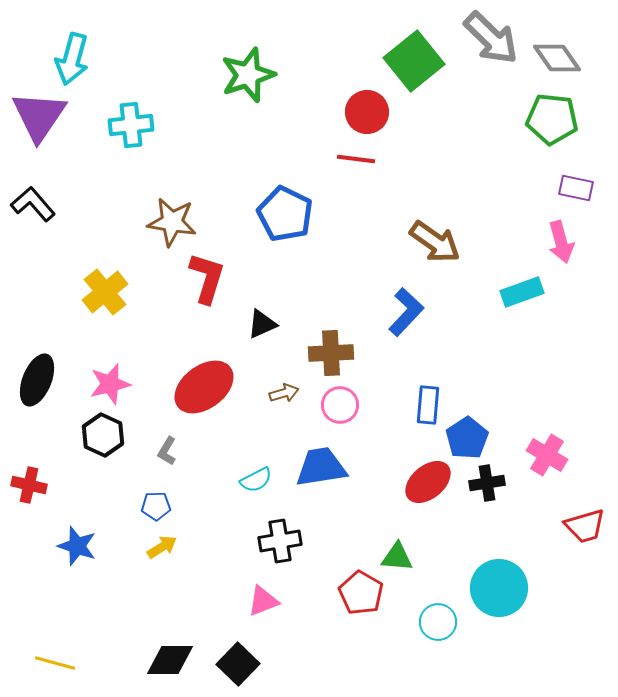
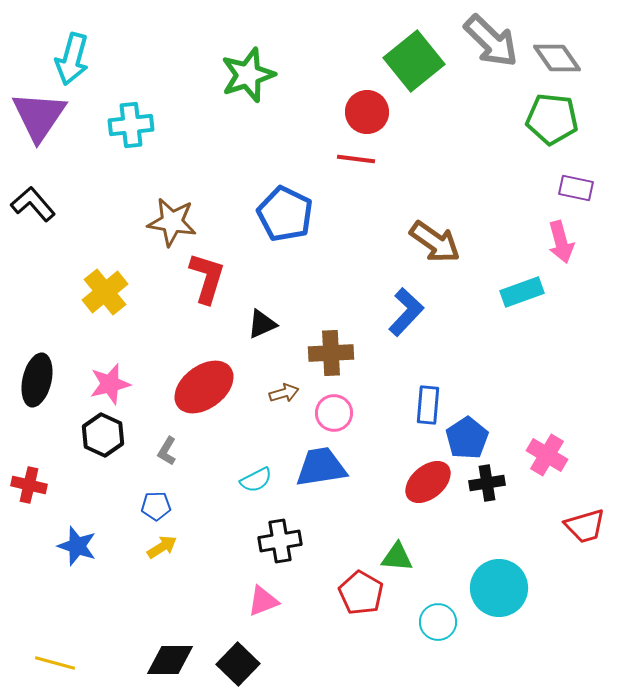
gray arrow at (491, 38): moved 3 px down
black ellipse at (37, 380): rotated 9 degrees counterclockwise
pink circle at (340, 405): moved 6 px left, 8 px down
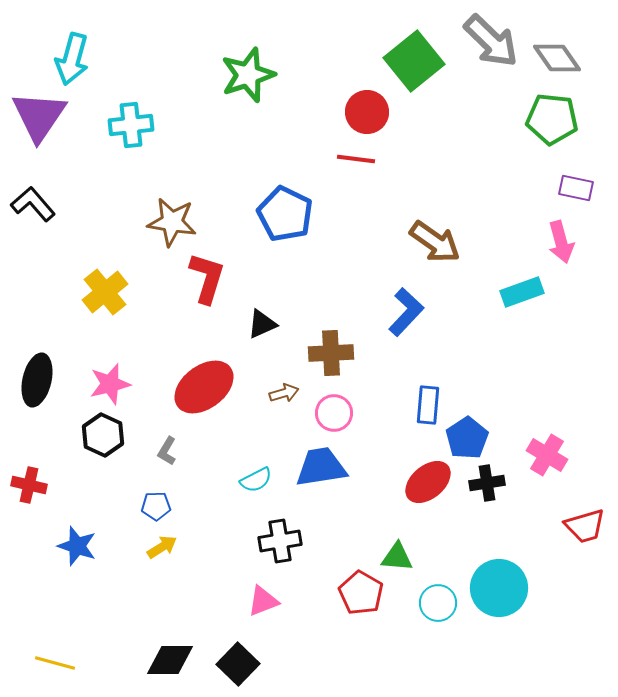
cyan circle at (438, 622): moved 19 px up
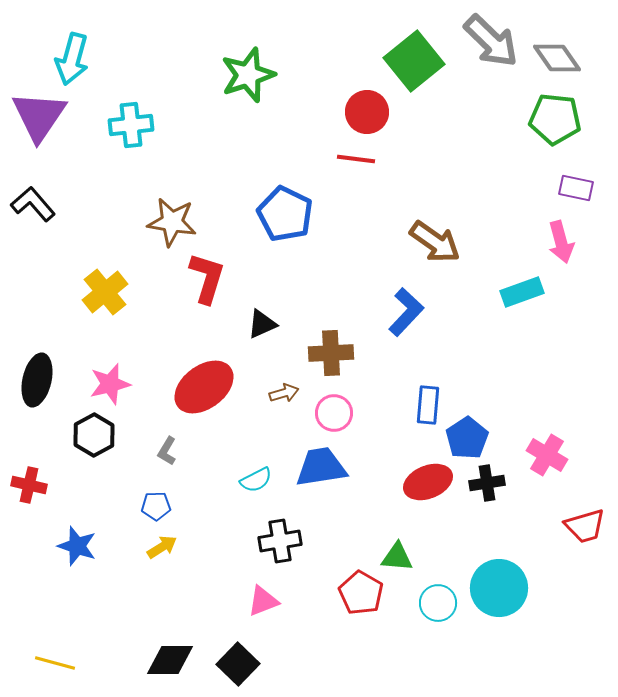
green pentagon at (552, 119): moved 3 px right
black hexagon at (103, 435): moved 9 px left; rotated 6 degrees clockwise
red ellipse at (428, 482): rotated 18 degrees clockwise
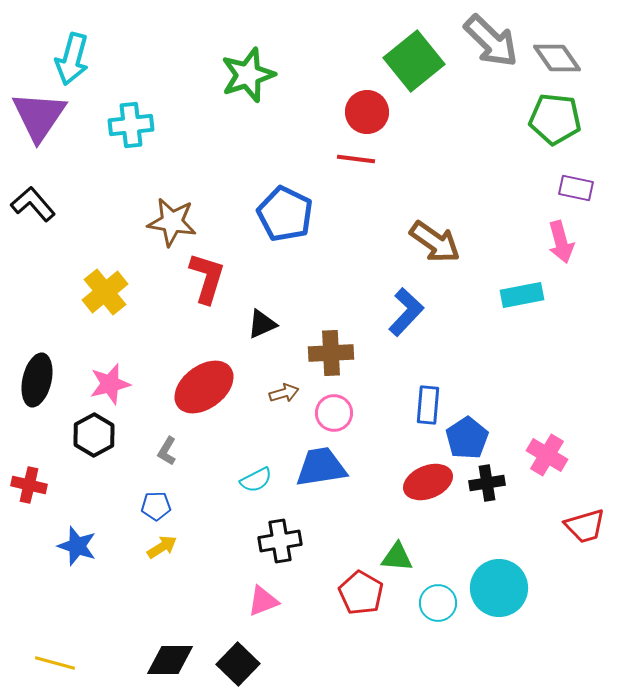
cyan rectangle at (522, 292): moved 3 px down; rotated 9 degrees clockwise
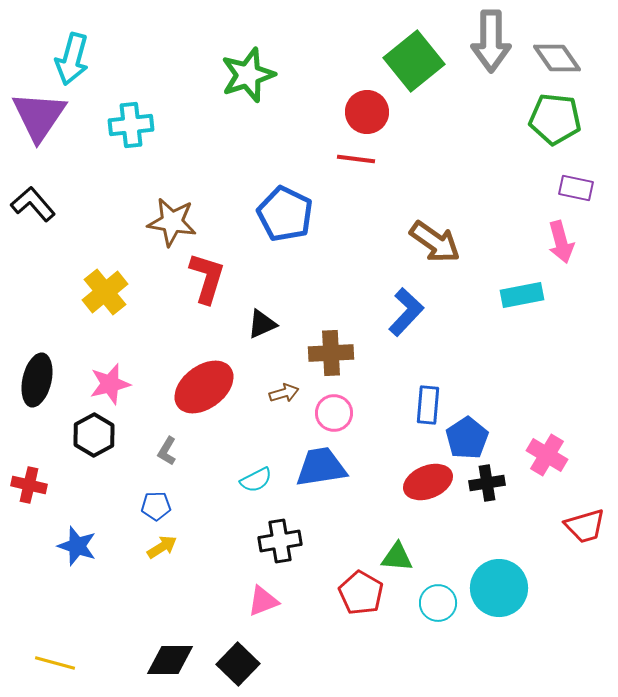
gray arrow at (491, 41): rotated 46 degrees clockwise
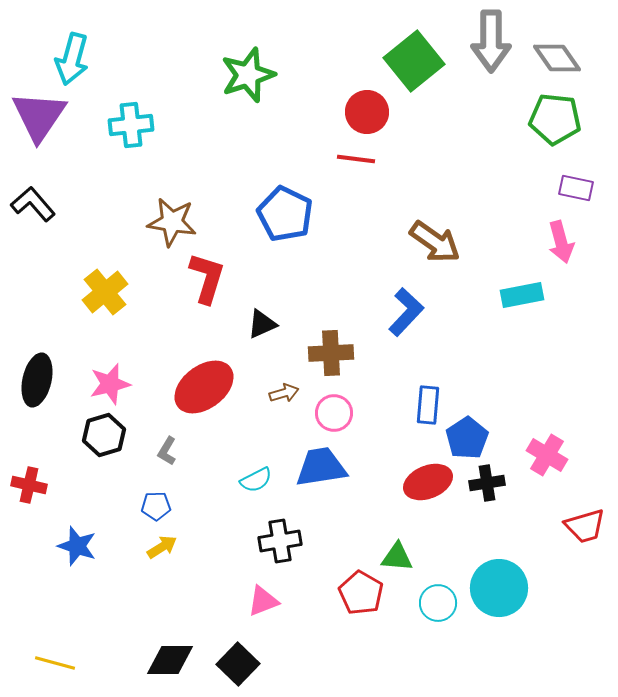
black hexagon at (94, 435): moved 10 px right; rotated 12 degrees clockwise
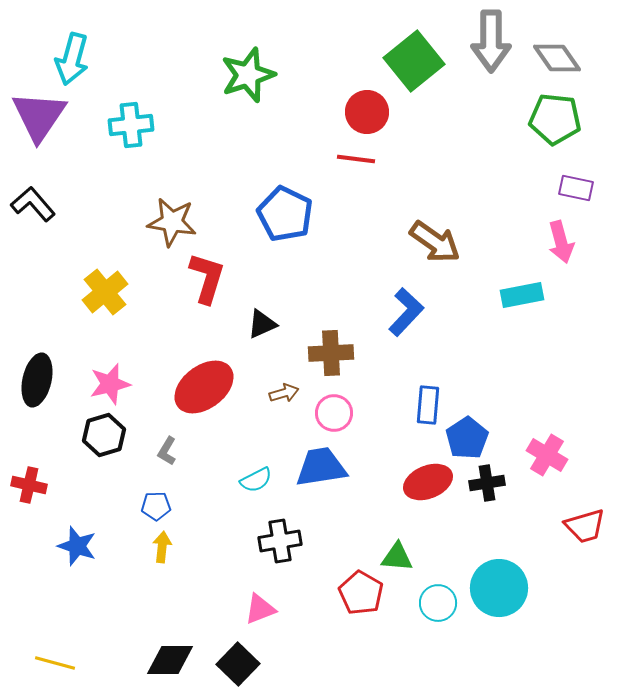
yellow arrow at (162, 547): rotated 52 degrees counterclockwise
pink triangle at (263, 601): moved 3 px left, 8 px down
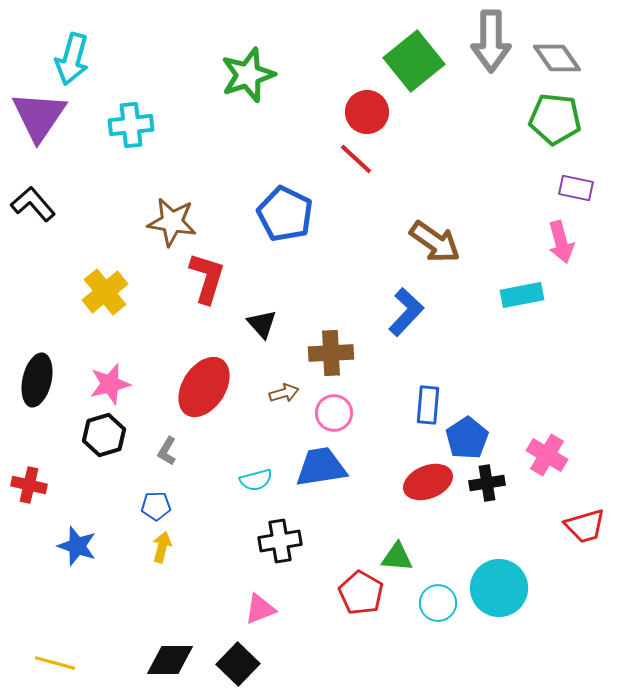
red line at (356, 159): rotated 36 degrees clockwise
black triangle at (262, 324): rotated 48 degrees counterclockwise
red ellipse at (204, 387): rotated 20 degrees counterclockwise
cyan semicircle at (256, 480): rotated 12 degrees clockwise
yellow arrow at (162, 547): rotated 8 degrees clockwise
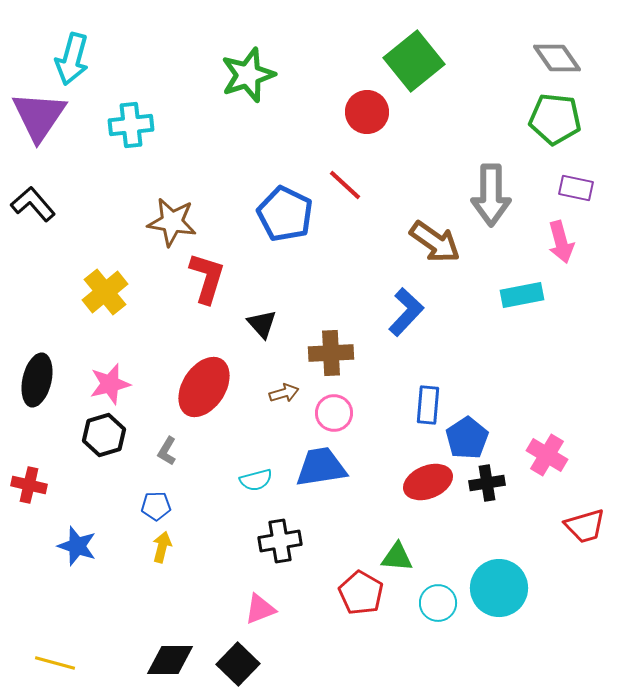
gray arrow at (491, 41): moved 154 px down
red line at (356, 159): moved 11 px left, 26 px down
